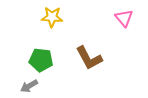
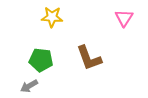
pink triangle: rotated 12 degrees clockwise
brown L-shape: rotated 8 degrees clockwise
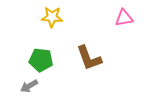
pink triangle: rotated 48 degrees clockwise
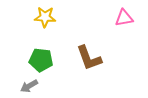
yellow star: moved 7 px left
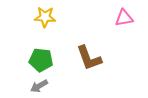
gray arrow: moved 10 px right
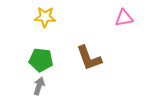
gray arrow: rotated 138 degrees clockwise
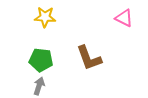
pink triangle: rotated 36 degrees clockwise
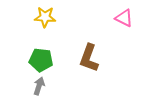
brown L-shape: rotated 40 degrees clockwise
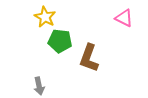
yellow star: rotated 25 degrees clockwise
green pentagon: moved 19 px right, 19 px up
gray arrow: rotated 150 degrees clockwise
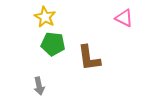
green pentagon: moved 7 px left, 3 px down
brown L-shape: rotated 28 degrees counterclockwise
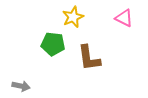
yellow star: moved 28 px right; rotated 20 degrees clockwise
gray arrow: moved 18 px left; rotated 66 degrees counterclockwise
